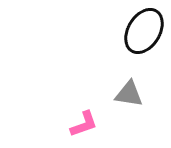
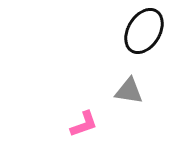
gray triangle: moved 3 px up
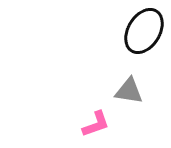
pink L-shape: moved 12 px right
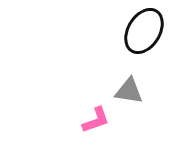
pink L-shape: moved 4 px up
